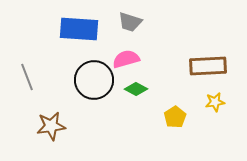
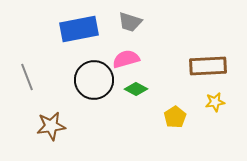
blue rectangle: rotated 15 degrees counterclockwise
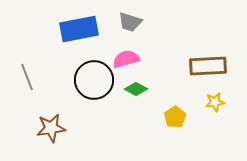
brown star: moved 2 px down
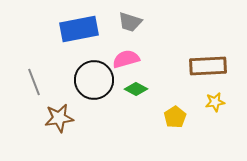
gray line: moved 7 px right, 5 px down
brown star: moved 8 px right, 10 px up
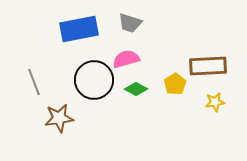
gray trapezoid: moved 1 px down
yellow pentagon: moved 33 px up
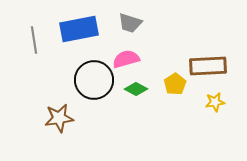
gray line: moved 42 px up; rotated 12 degrees clockwise
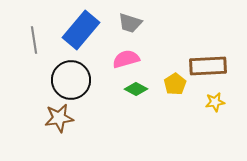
blue rectangle: moved 2 px right, 1 px down; rotated 39 degrees counterclockwise
black circle: moved 23 px left
